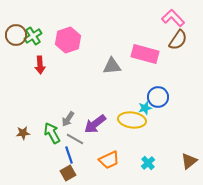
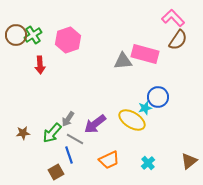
green cross: moved 1 px up
gray triangle: moved 11 px right, 5 px up
yellow ellipse: rotated 24 degrees clockwise
green arrow: rotated 110 degrees counterclockwise
brown square: moved 12 px left, 1 px up
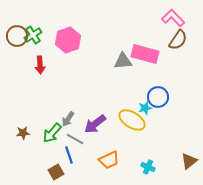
brown circle: moved 1 px right, 1 px down
cyan cross: moved 4 px down; rotated 24 degrees counterclockwise
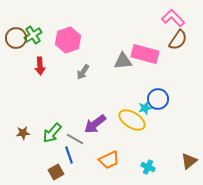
brown circle: moved 1 px left, 2 px down
red arrow: moved 1 px down
blue circle: moved 2 px down
gray arrow: moved 15 px right, 47 px up
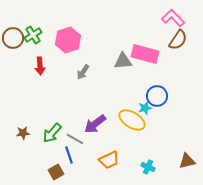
brown circle: moved 3 px left
blue circle: moved 1 px left, 3 px up
brown triangle: moved 2 px left; rotated 24 degrees clockwise
